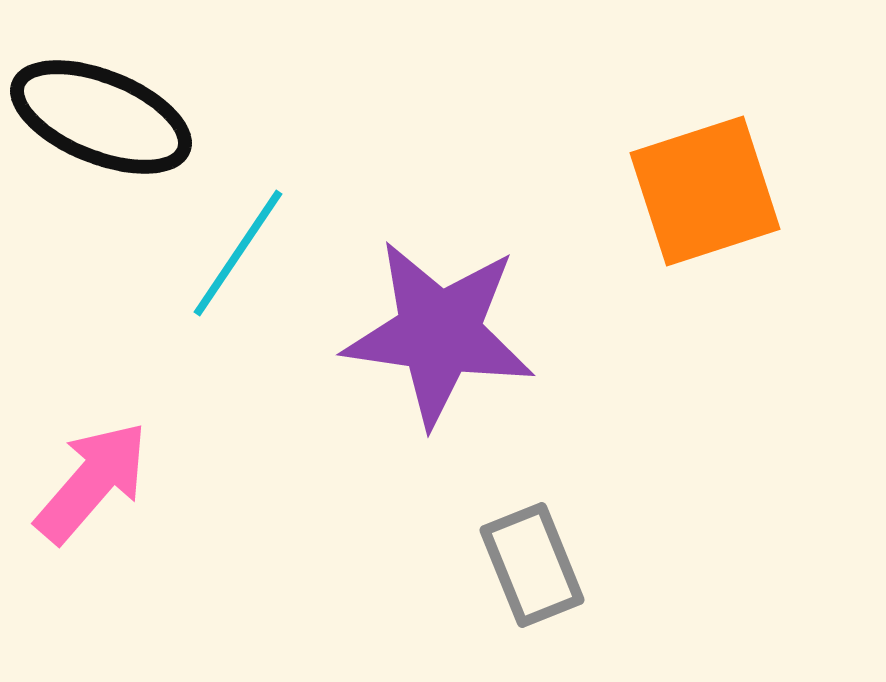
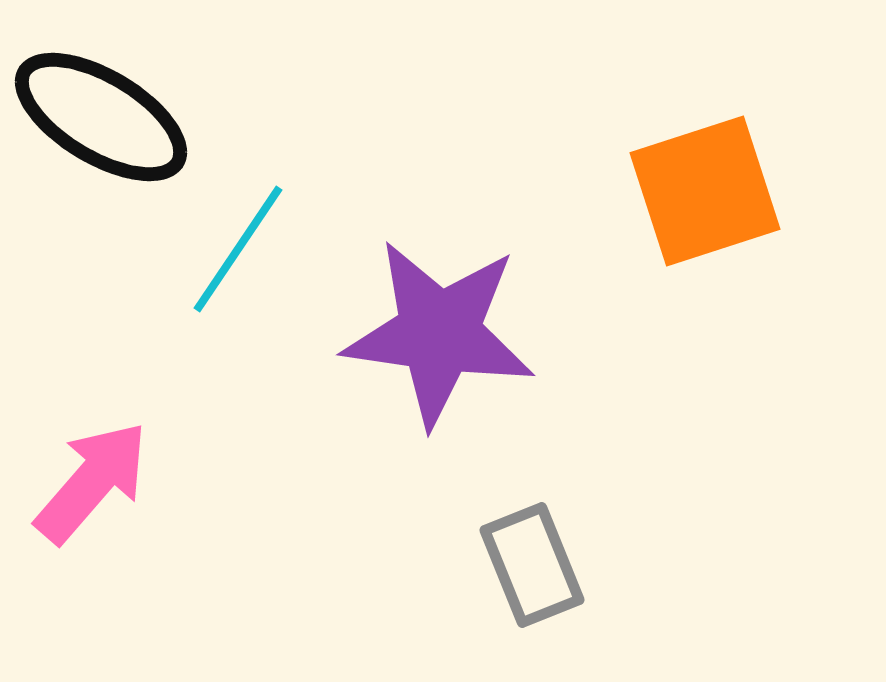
black ellipse: rotated 9 degrees clockwise
cyan line: moved 4 px up
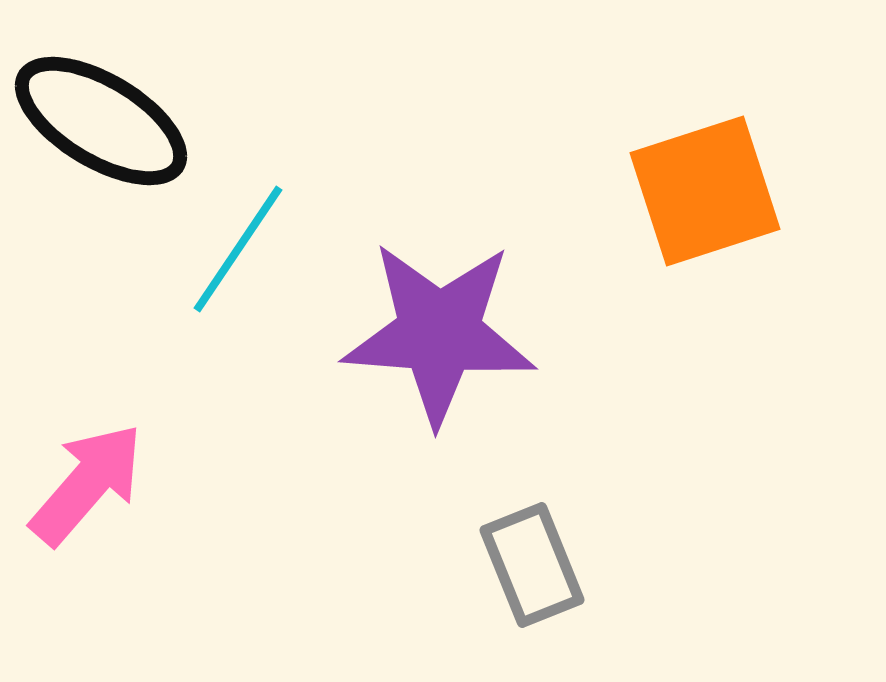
black ellipse: moved 4 px down
purple star: rotated 4 degrees counterclockwise
pink arrow: moved 5 px left, 2 px down
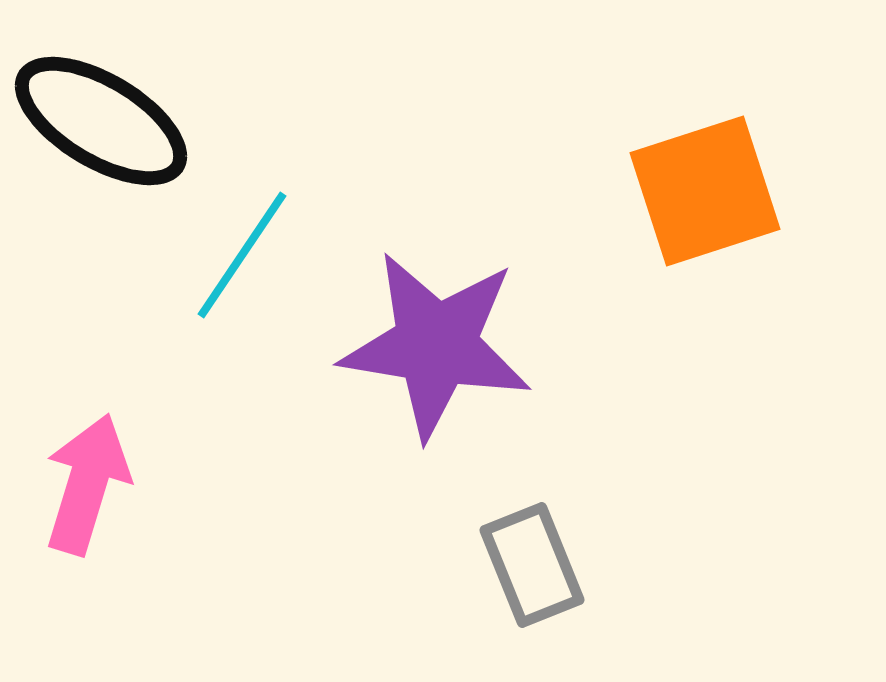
cyan line: moved 4 px right, 6 px down
purple star: moved 3 px left, 12 px down; rotated 5 degrees clockwise
pink arrow: rotated 24 degrees counterclockwise
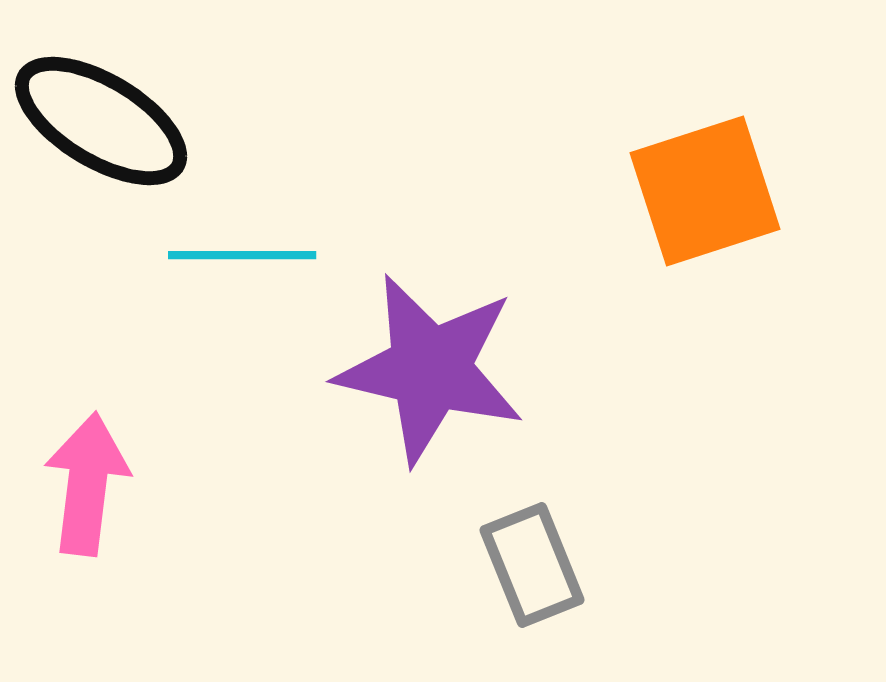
cyan line: rotated 56 degrees clockwise
purple star: moved 6 px left, 24 px down; rotated 4 degrees clockwise
pink arrow: rotated 10 degrees counterclockwise
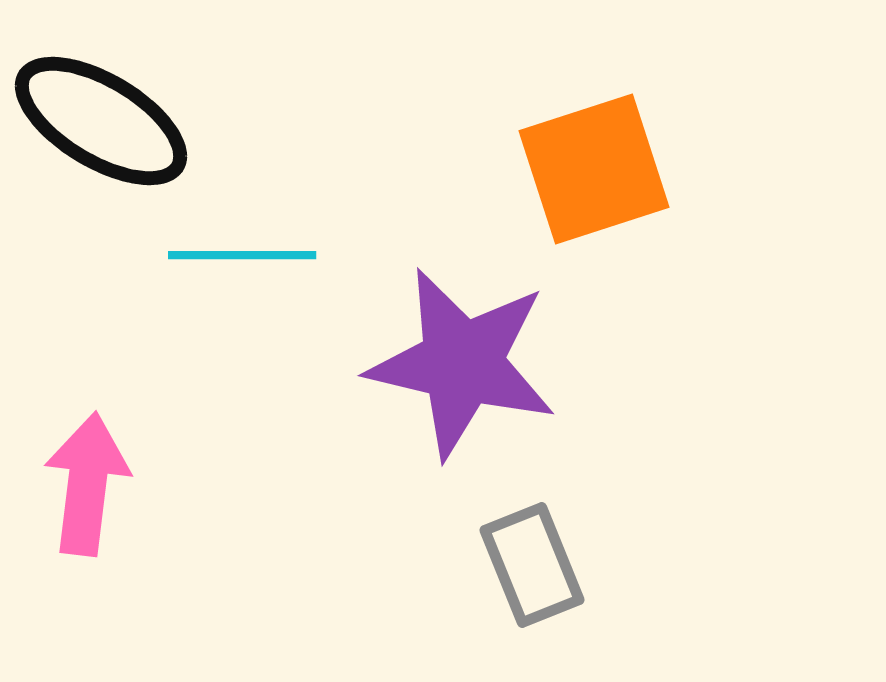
orange square: moved 111 px left, 22 px up
purple star: moved 32 px right, 6 px up
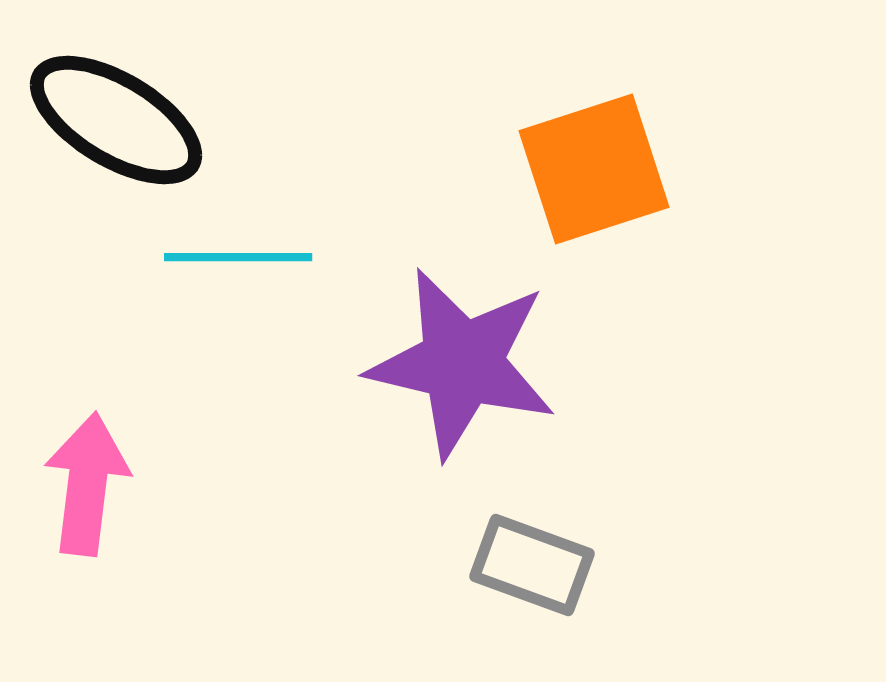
black ellipse: moved 15 px right, 1 px up
cyan line: moved 4 px left, 2 px down
gray rectangle: rotated 48 degrees counterclockwise
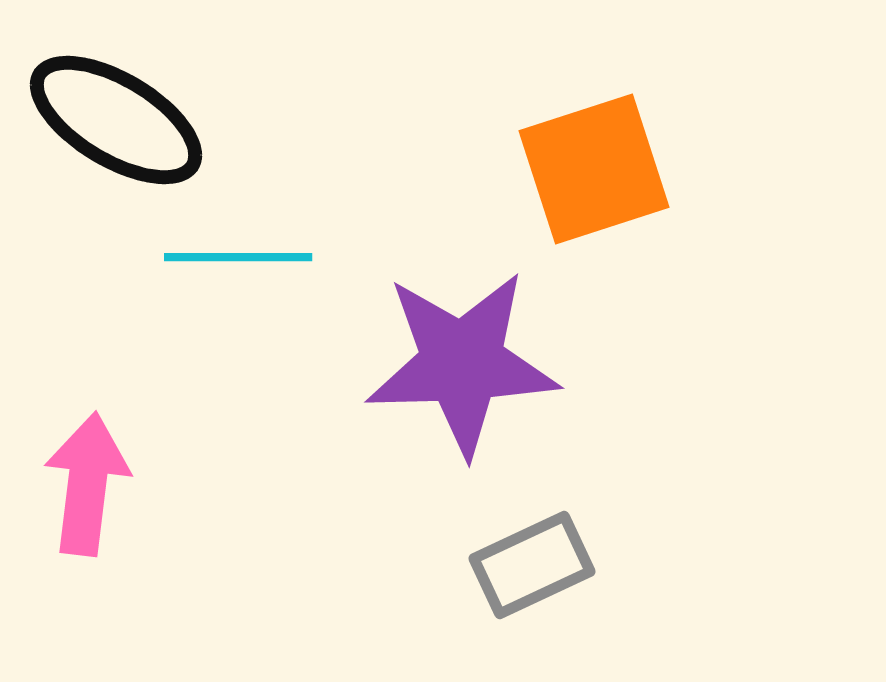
purple star: rotated 15 degrees counterclockwise
gray rectangle: rotated 45 degrees counterclockwise
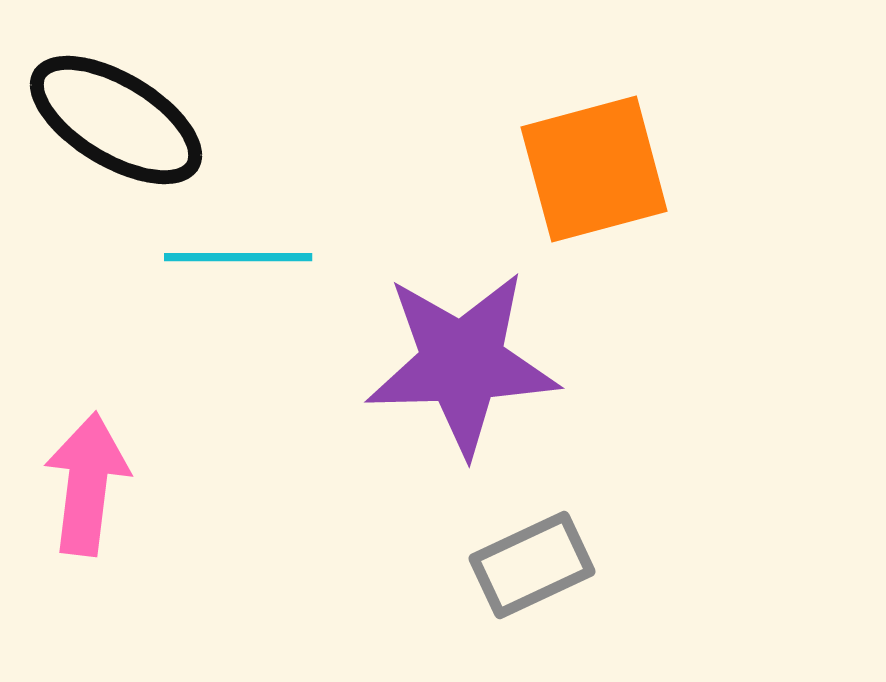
orange square: rotated 3 degrees clockwise
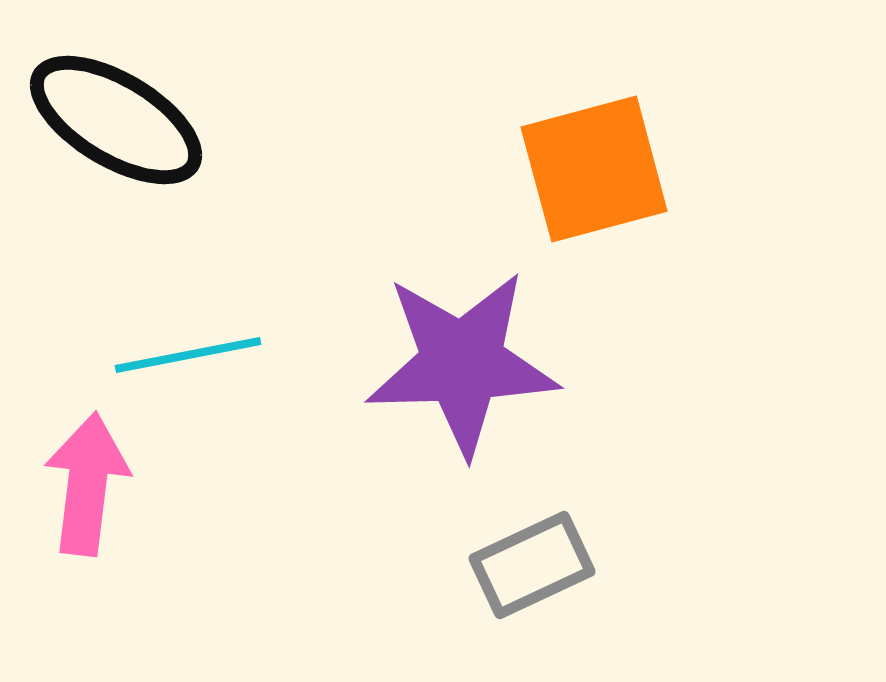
cyan line: moved 50 px left, 98 px down; rotated 11 degrees counterclockwise
